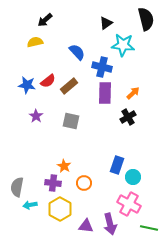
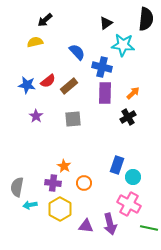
black semicircle: rotated 20 degrees clockwise
gray square: moved 2 px right, 2 px up; rotated 18 degrees counterclockwise
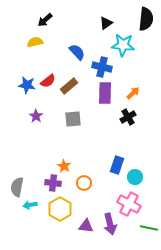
cyan circle: moved 2 px right
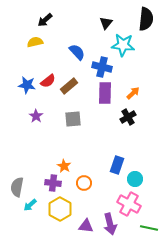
black triangle: rotated 16 degrees counterclockwise
cyan circle: moved 2 px down
cyan arrow: rotated 32 degrees counterclockwise
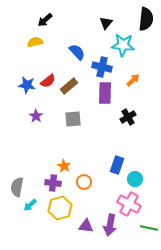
orange arrow: moved 13 px up
orange circle: moved 1 px up
yellow hexagon: moved 1 px up; rotated 15 degrees clockwise
purple arrow: moved 1 px down; rotated 25 degrees clockwise
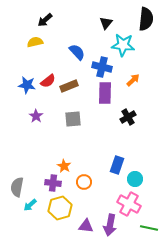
brown rectangle: rotated 18 degrees clockwise
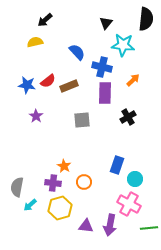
gray square: moved 9 px right, 1 px down
green line: rotated 18 degrees counterclockwise
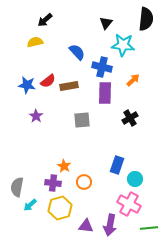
brown rectangle: rotated 12 degrees clockwise
black cross: moved 2 px right, 1 px down
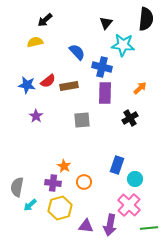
orange arrow: moved 7 px right, 8 px down
pink cross: moved 1 px down; rotated 15 degrees clockwise
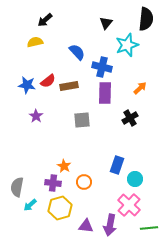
cyan star: moved 4 px right; rotated 25 degrees counterclockwise
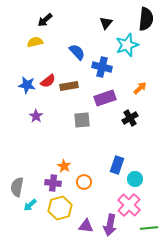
purple rectangle: moved 5 px down; rotated 70 degrees clockwise
